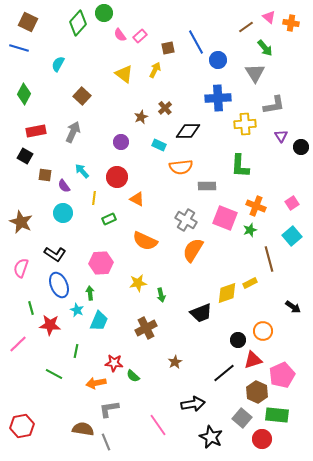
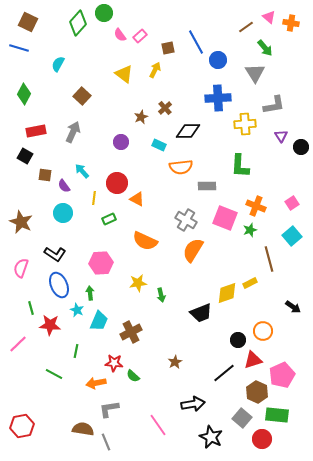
red circle at (117, 177): moved 6 px down
brown cross at (146, 328): moved 15 px left, 4 px down
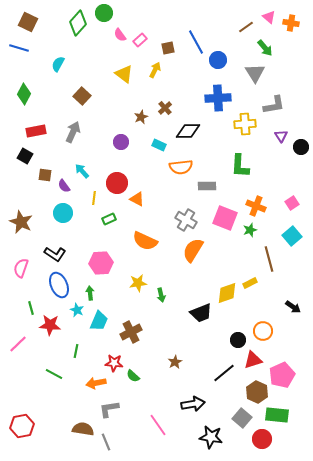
pink rectangle at (140, 36): moved 4 px down
black star at (211, 437): rotated 15 degrees counterclockwise
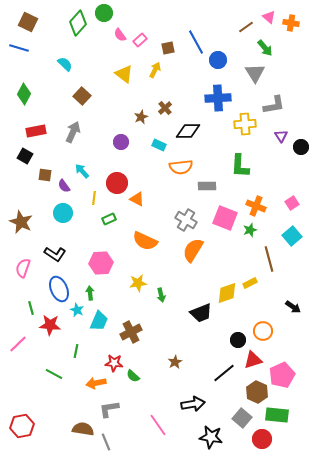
cyan semicircle at (58, 64): moved 7 px right; rotated 105 degrees clockwise
pink semicircle at (21, 268): moved 2 px right
blue ellipse at (59, 285): moved 4 px down
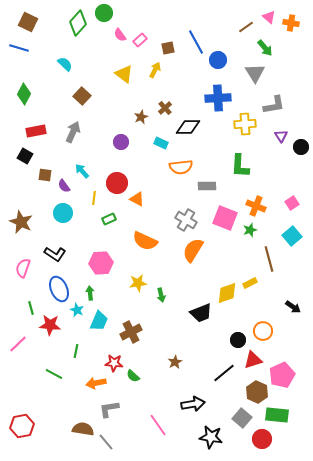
black diamond at (188, 131): moved 4 px up
cyan rectangle at (159, 145): moved 2 px right, 2 px up
gray line at (106, 442): rotated 18 degrees counterclockwise
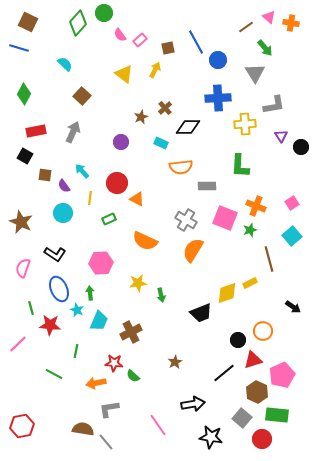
yellow line at (94, 198): moved 4 px left
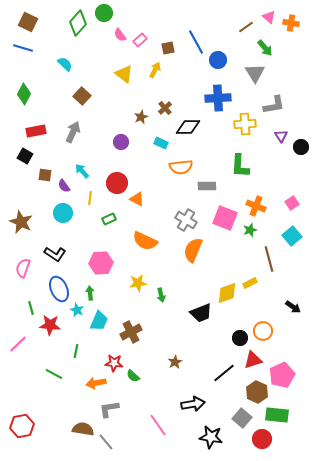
blue line at (19, 48): moved 4 px right
orange semicircle at (193, 250): rotated 10 degrees counterclockwise
black circle at (238, 340): moved 2 px right, 2 px up
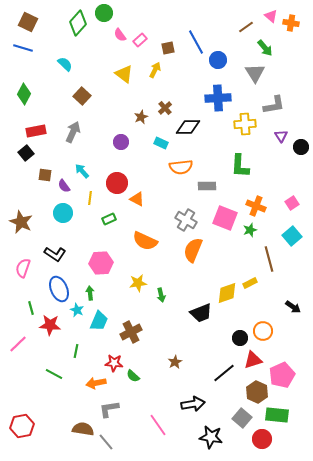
pink triangle at (269, 17): moved 2 px right, 1 px up
black square at (25, 156): moved 1 px right, 3 px up; rotated 21 degrees clockwise
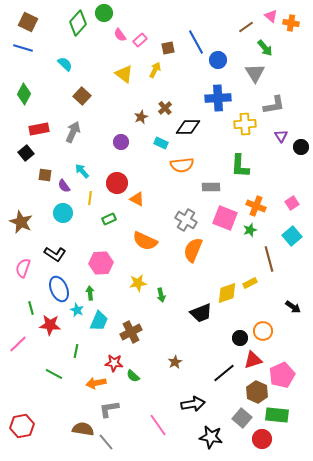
red rectangle at (36, 131): moved 3 px right, 2 px up
orange semicircle at (181, 167): moved 1 px right, 2 px up
gray rectangle at (207, 186): moved 4 px right, 1 px down
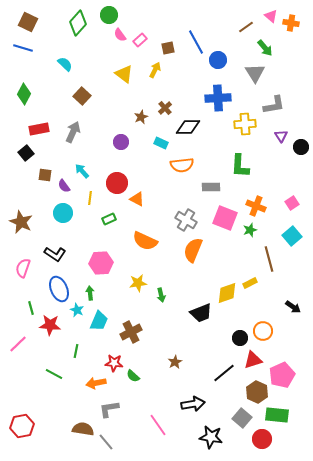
green circle at (104, 13): moved 5 px right, 2 px down
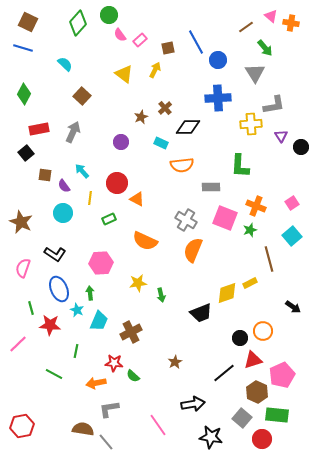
yellow cross at (245, 124): moved 6 px right
